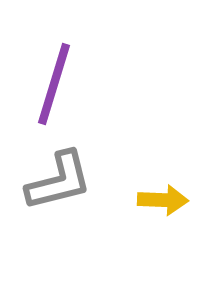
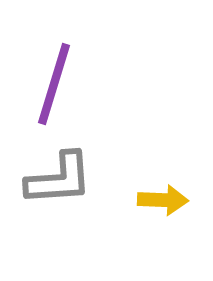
gray L-shape: moved 2 px up; rotated 10 degrees clockwise
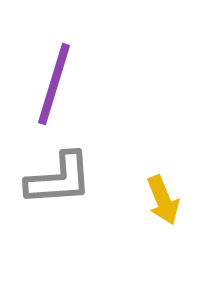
yellow arrow: rotated 66 degrees clockwise
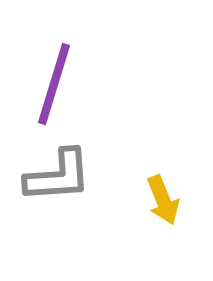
gray L-shape: moved 1 px left, 3 px up
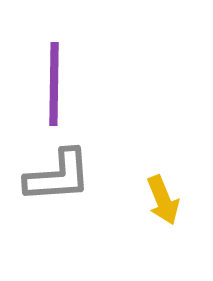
purple line: rotated 16 degrees counterclockwise
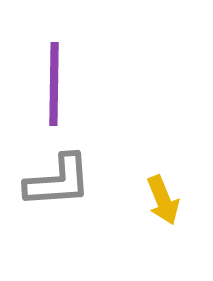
gray L-shape: moved 5 px down
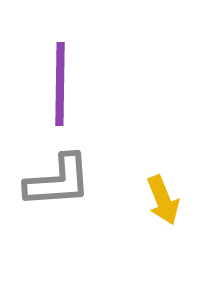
purple line: moved 6 px right
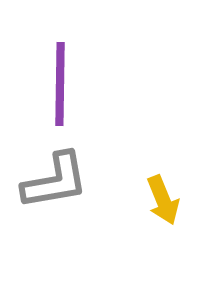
gray L-shape: moved 3 px left; rotated 6 degrees counterclockwise
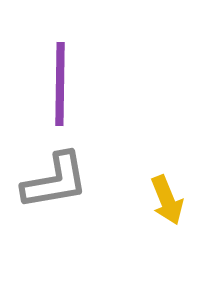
yellow arrow: moved 4 px right
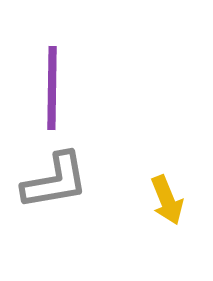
purple line: moved 8 px left, 4 px down
